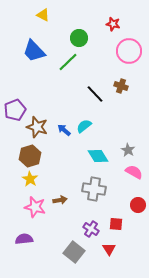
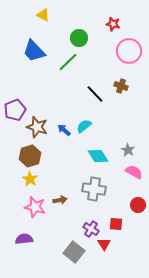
red triangle: moved 5 px left, 5 px up
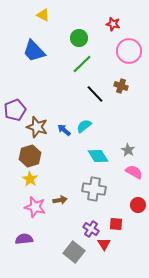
green line: moved 14 px right, 2 px down
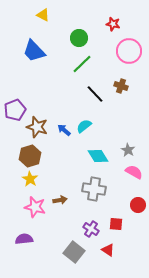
red triangle: moved 4 px right, 6 px down; rotated 24 degrees counterclockwise
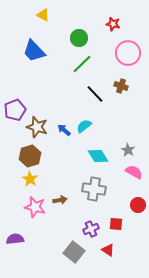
pink circle: moved 1 px left, 2 px down
purple cross: rotated 35 degrees clockwise
purple semicircle: moved 9 px left
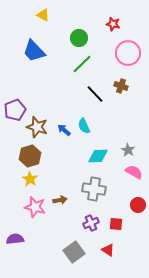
cyan semicircle: rotated 77 degrees counterclockwise
cyan diamond: rotated 60 degrees counterclockwise
purple cross: moved 6 px up
gray square: rotated 15 degrees clockwise
